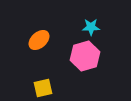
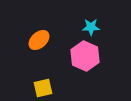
pink hexagon: rotated 20 degrees counterclockwise
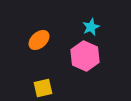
cyan star: rotated 24 degrees counterclockwise
